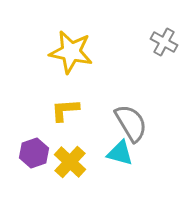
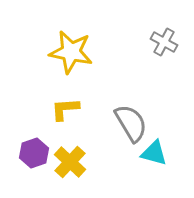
yellow L-shape: moved 1 px up
cyan triangle: moved 34 px right
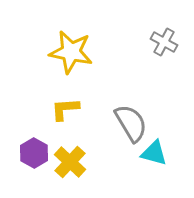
purple hexagon: rotated 12 degrees counterclockwise
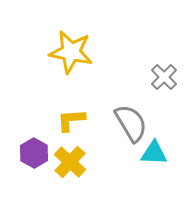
gray cross: moved 35 px down; rotated 16 degrees clockwise
yellow L-shape: moved 6 px right, 11 px down
cyan triangle: rotated 12 degrees counterclockwise
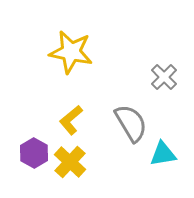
yellow L-shape: rotated 36 degrees counterclockwise
cyan triangle: moved 9 px right, 1 px down; rotated 12 degrees counterclockwise
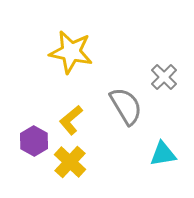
gray semicircle: moved 5 px left, 17 px up
purple hexagon: moved 12 px up
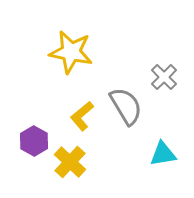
yellow L-shape: moved 11 px right, 4 px up
